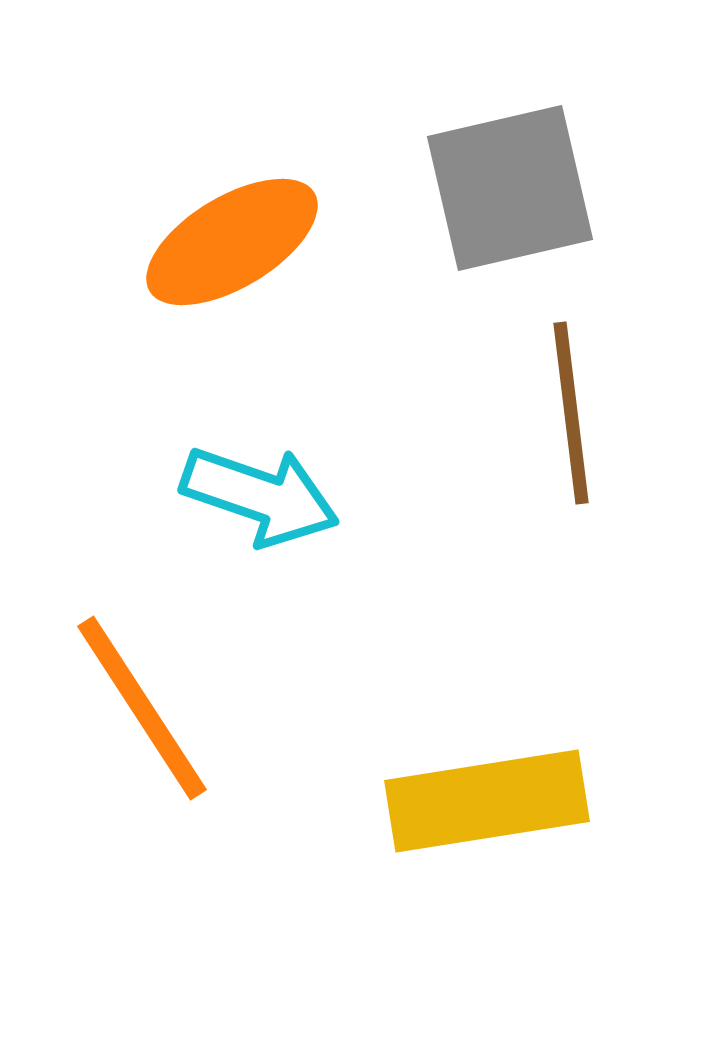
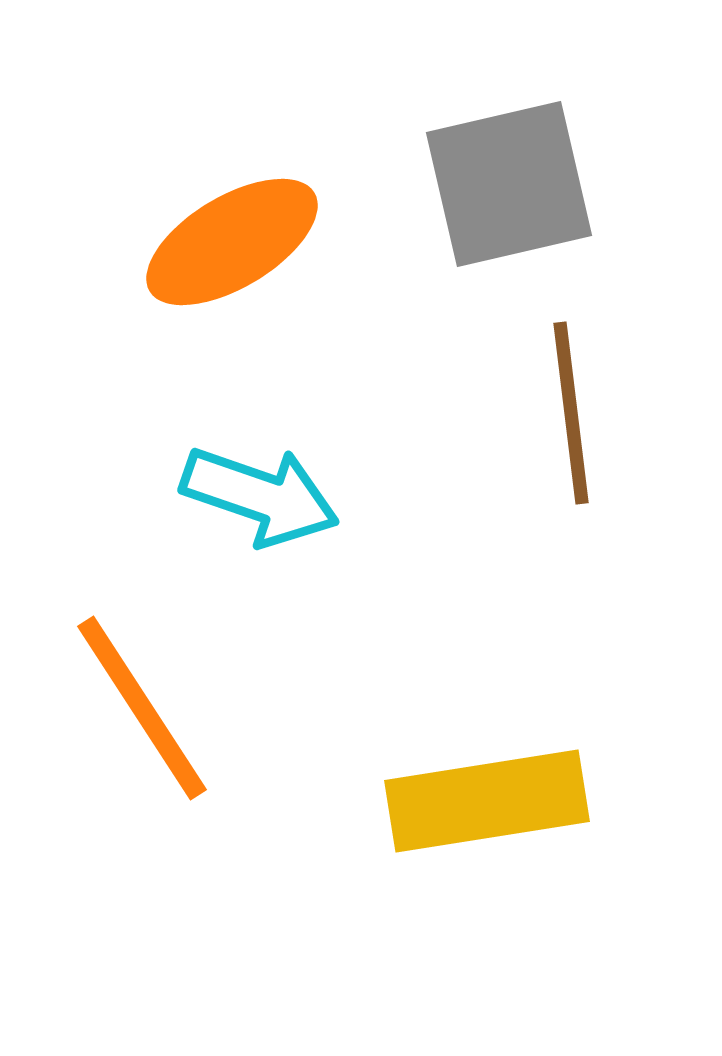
gray square: moved 1 px left, 4 px up
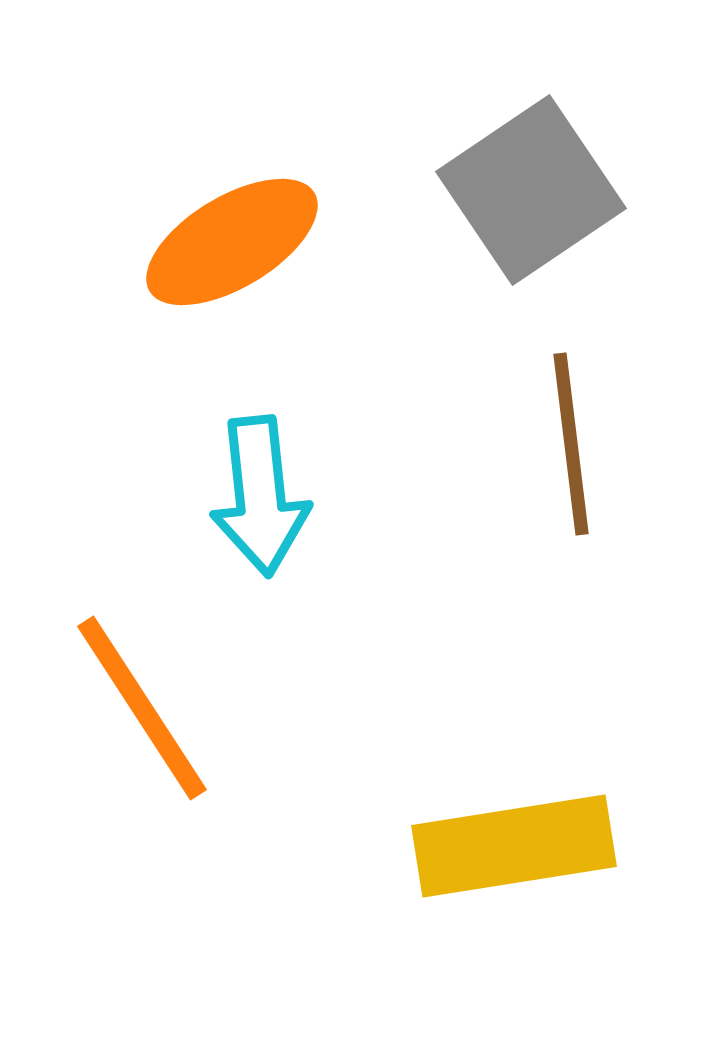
gray square: moved 22 px right, 6 px down; rotated 21 degrees counterclockwise
brown line: moved 31 px down
cyan arrow: rotated 65 degrees clockwise
yellow rectangle: moved 27 px right, 45 px down
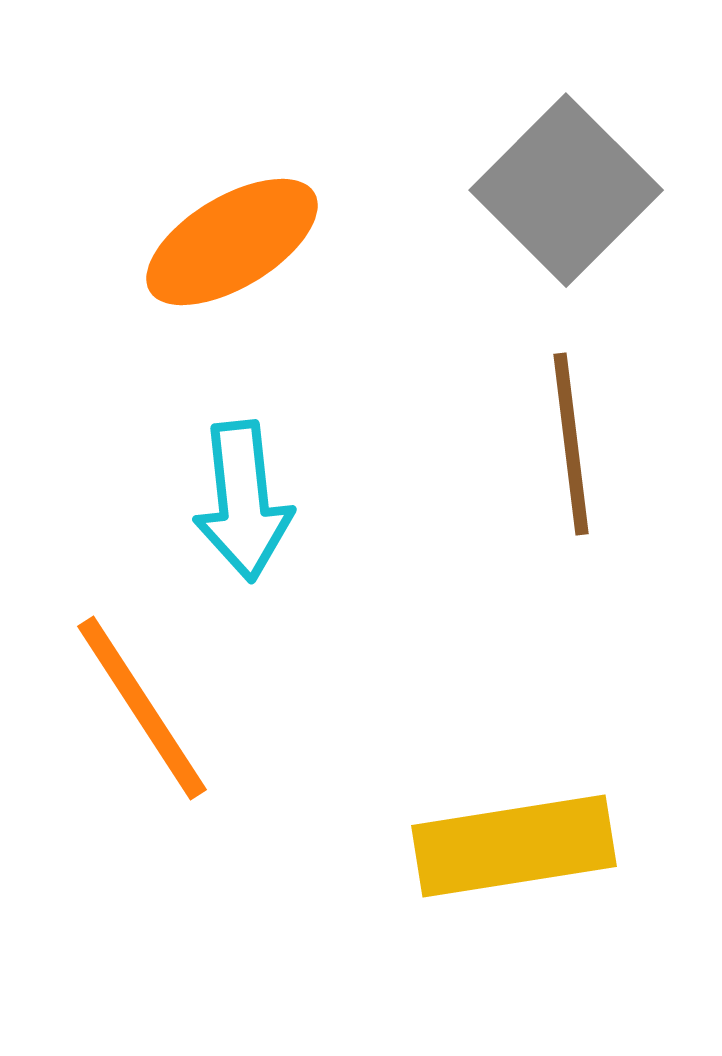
gray square: moved 35 px right; rotated 11 degrees counterclockwise
cyan arrow: moved 17 px left, 5 px down
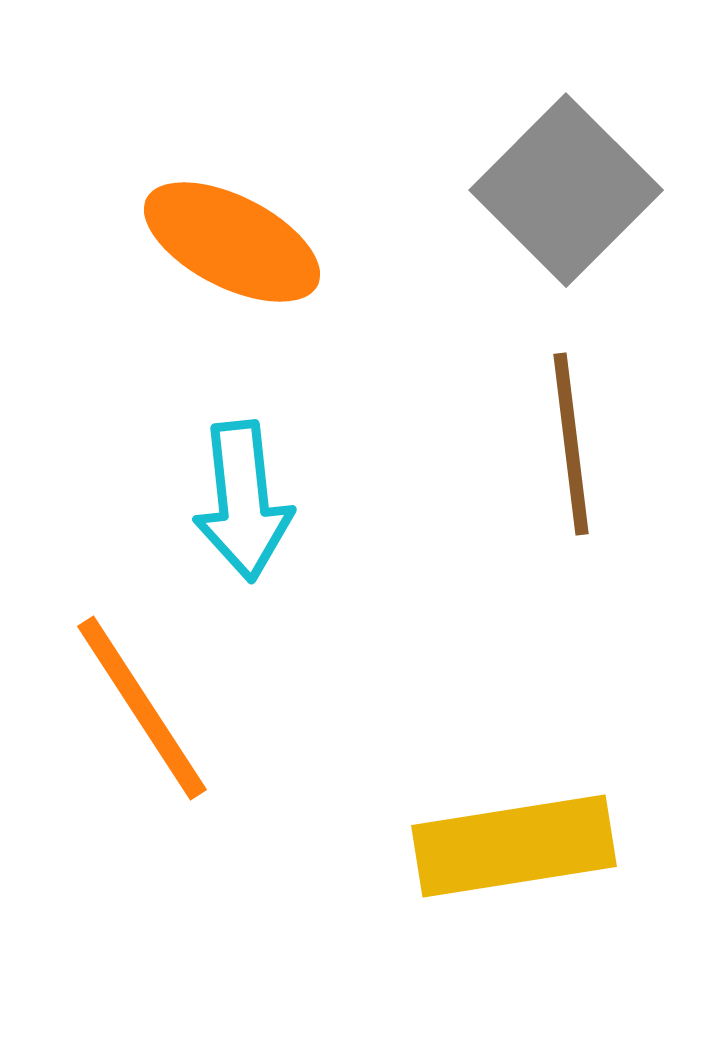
orange ellipse: rotated 58 degrees clockwise
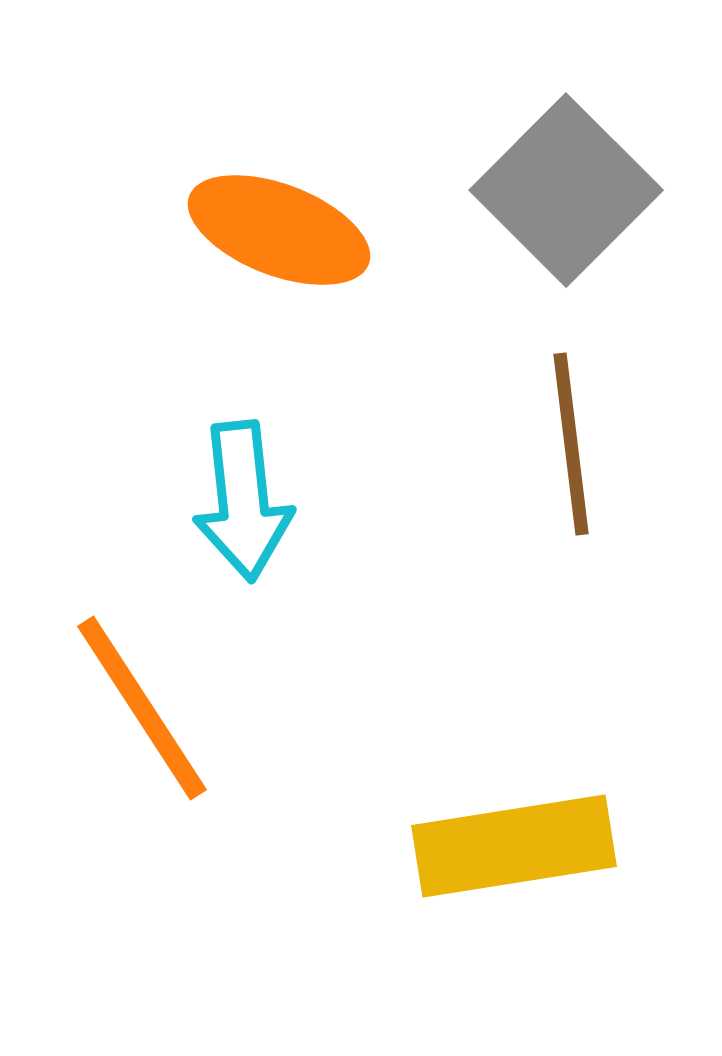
orange ellipse: moved 47 px right, 12 px up; rotated 6 degrees counterclockwise
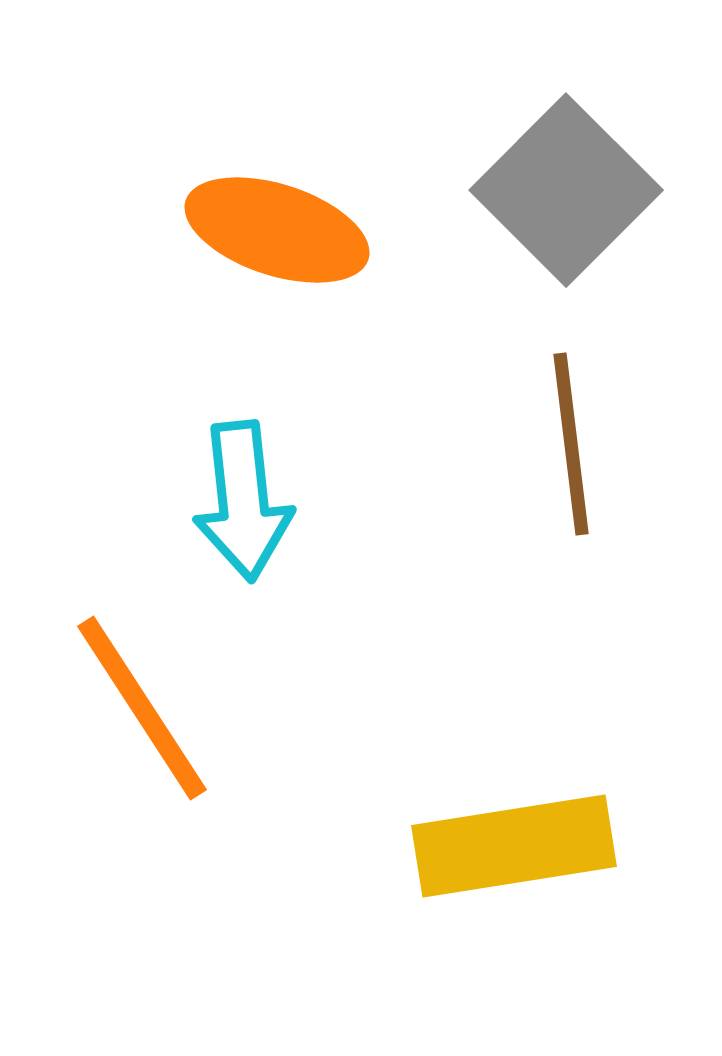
orange ellipse: moved 2 px left; rotated 3 degrees counterclockwise
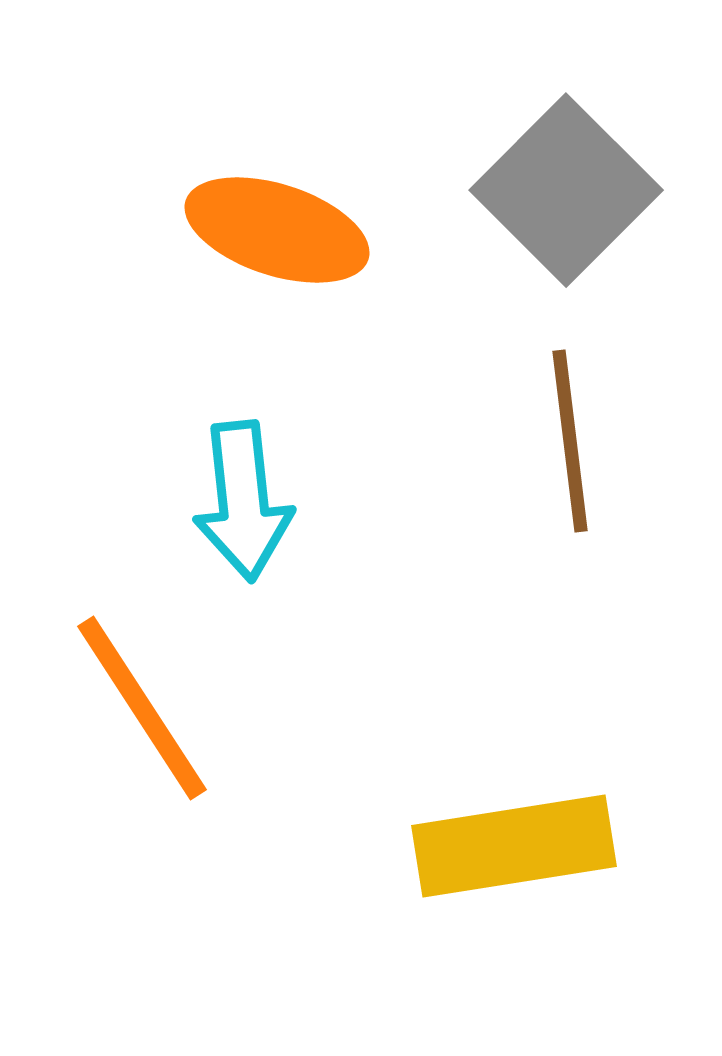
brown line: moved 1 px left, 3 px up
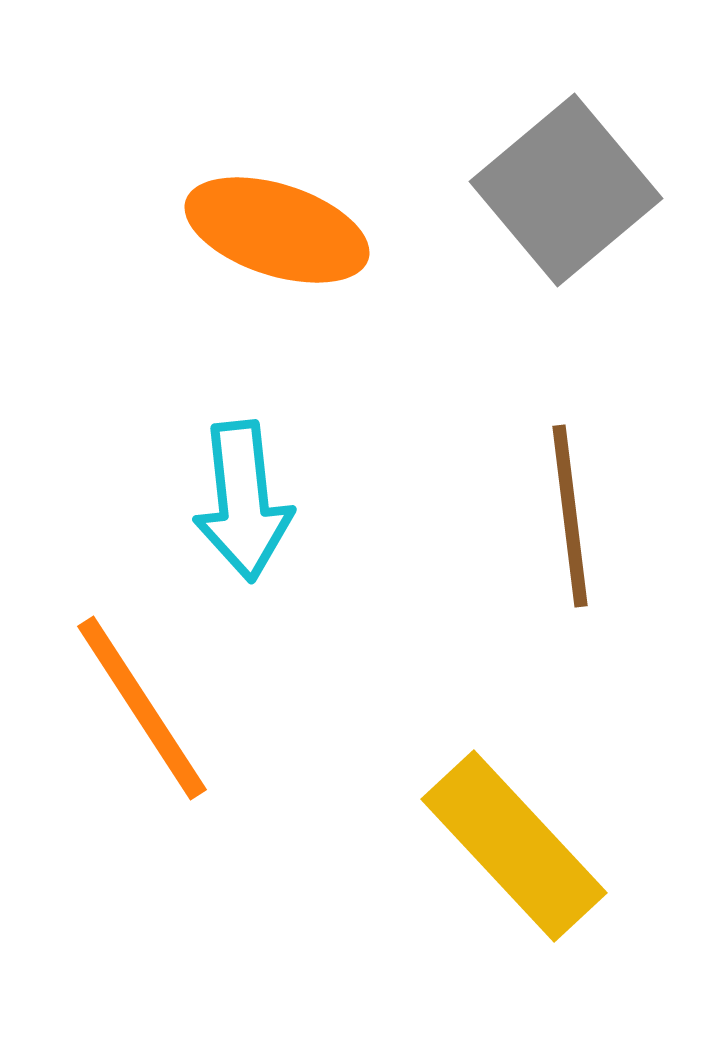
gray square: rotated 5 degrees clockwise
brown line: moved 75 px down
yellow rectangle: rotated 56 degrees clockwise
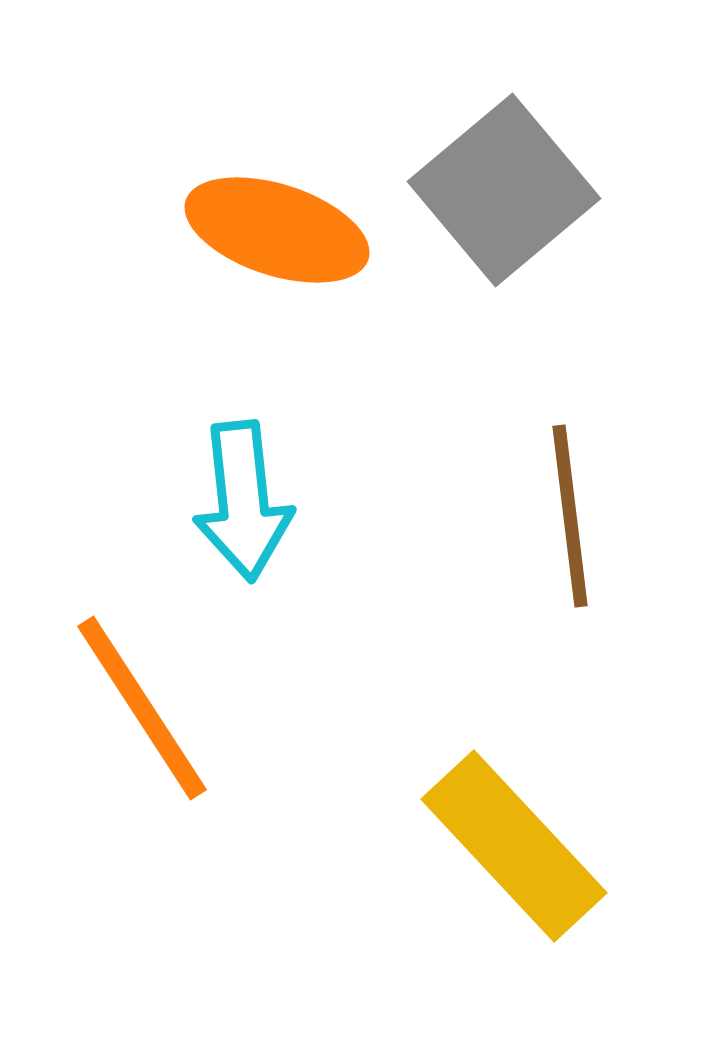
gray square: moved 62 px left
